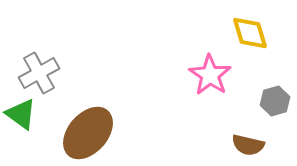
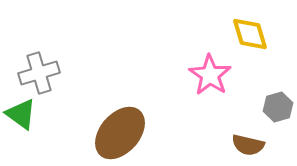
yellow diamond: moved 1 px down
gray cross: rotated 12 degrees clockwise
gray hexagon: moved 3 px right, 6 px down
brown ellipse: moved 32 px right
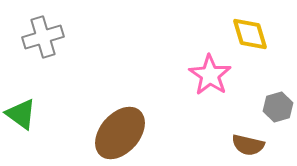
gray cross: moved 4 px right, 36 px up
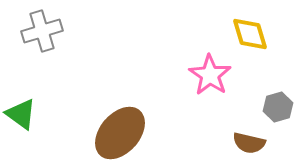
gray cross: moved 1 px left, 6 px up
brown semicircle: moved 1 px right, 2 px up
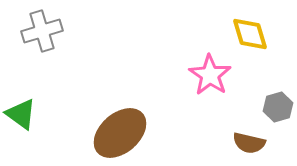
brown ellipse: rotated 8 degrees clockwise
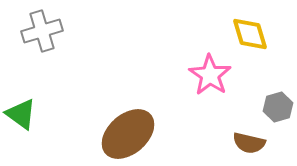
brown ellipse: moved 8 px right, 1 px down
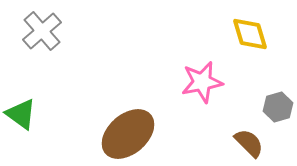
gray cross: rotated 24 degrees counterclockwise
pink star: moved 8 px left, 7 px down; rotated 27 degrees clockwise
brown semicircle: rotated 148 degrees counterclockwise
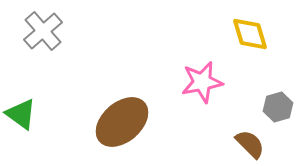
gray cross: moved 1 px right
brown ellipse: moved 6 px left, 12 px up
brown semicircle: moved 1 px right, 1 px down
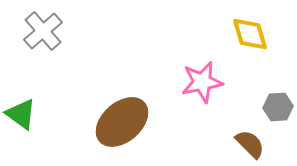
gray hexagon: rotated 12 degrees clockwise
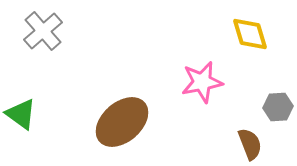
brown semicircle: rotated 24 degrees clockwise
